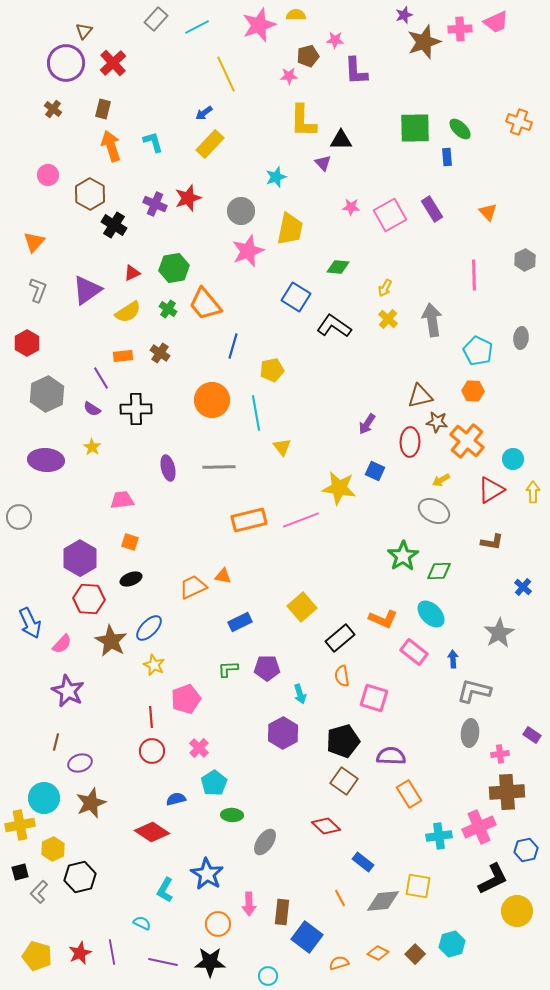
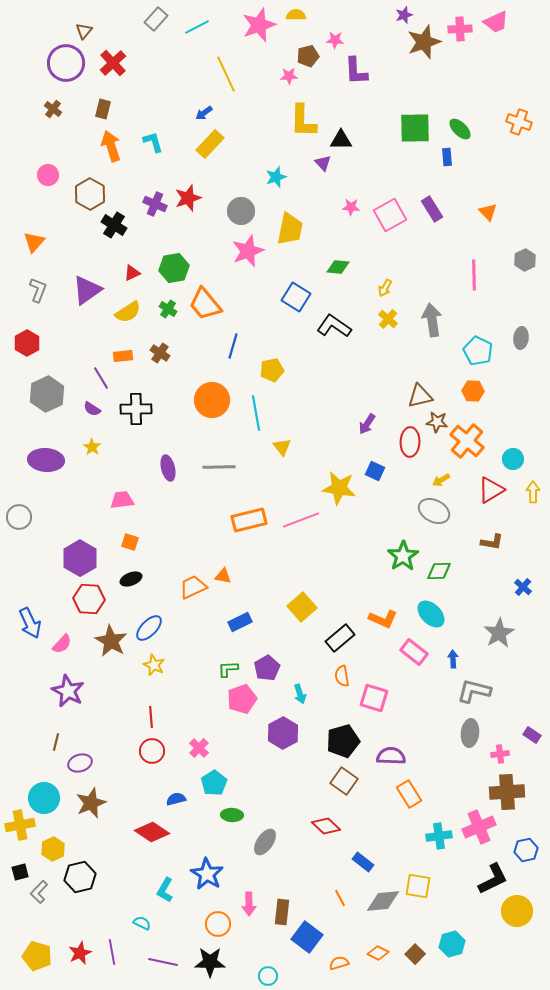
purple pentagon at (267, 668): rotated 30 degrees counterclockwise
pink pentagon at (186, 699): moved 56 px right
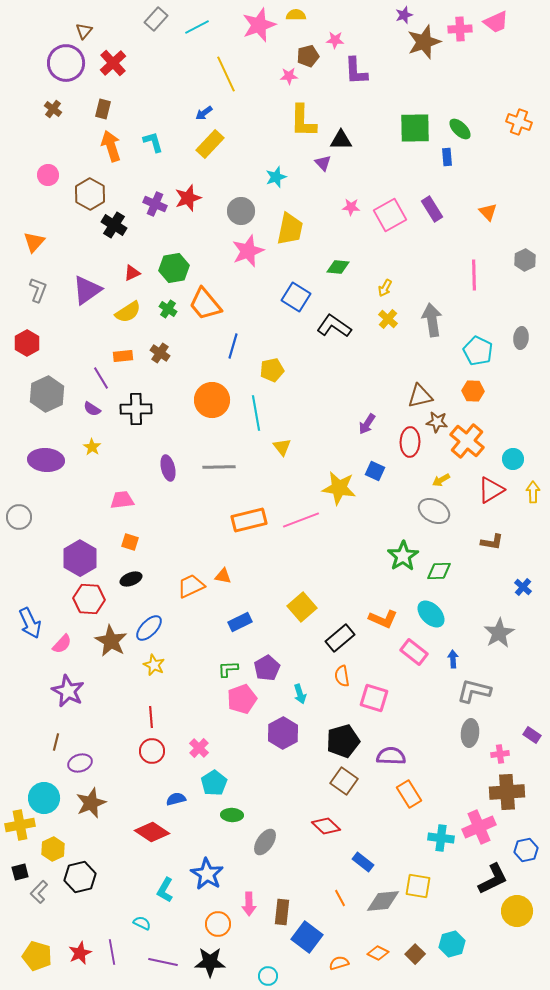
orange trapezoid at (193, 587): moved 2 px left, 1 px up
cyan cross at (439, 836): moved 2 px right, 2 px down; rotated 15 degrees clockwise
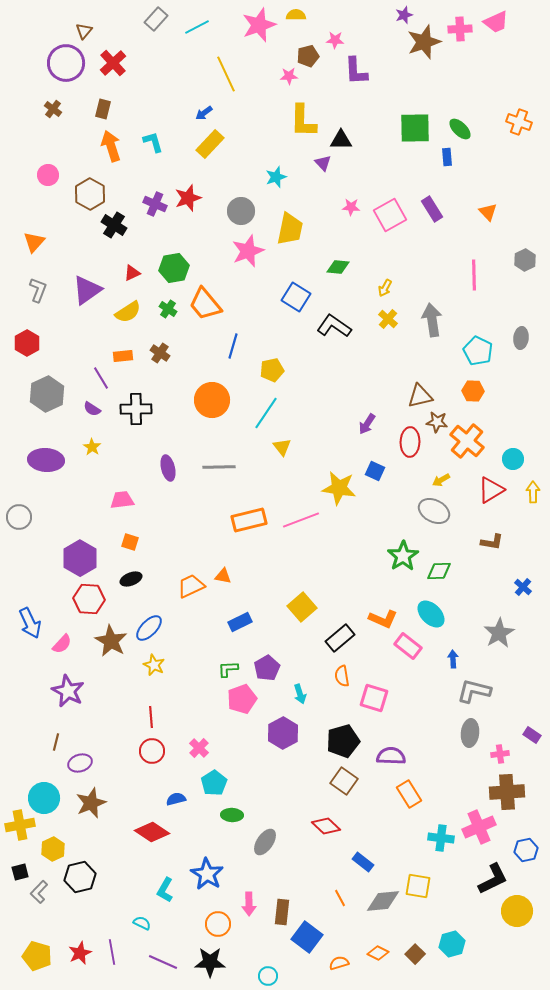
cyan line at (256, 413): moved 10 px right; rotated 44 degrees clockwise
pink rectangle at (414, 652): moved 6 px left, 6 px up
purple line at (163, 962): rotated 12 degrees clockwise
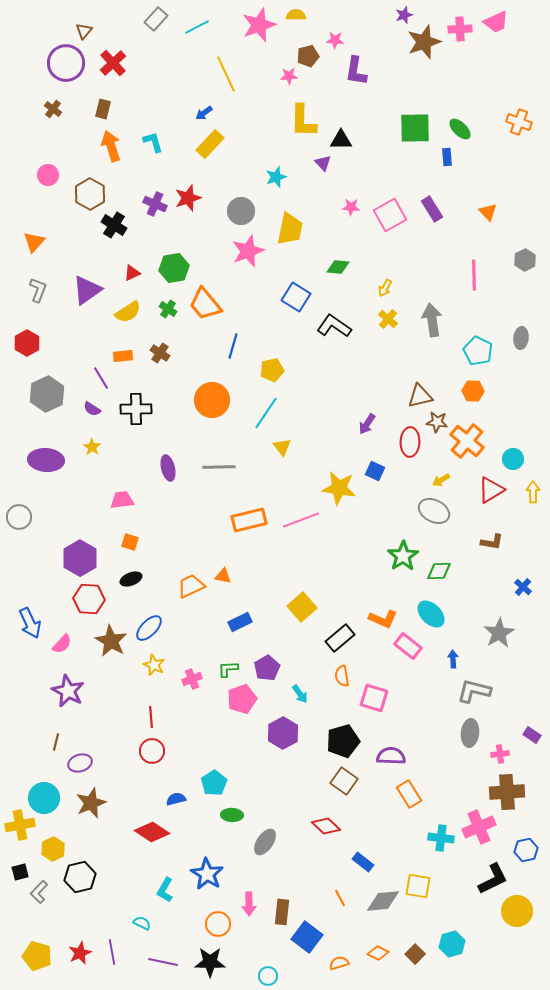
purple L-shape at (356, 71): rotated 12 degrees clockwise
cyan arrow at (300, 694): rotated 18 degrees counterclockwise
pink cross at (199, 748): moved 7 px left, 69 px up; rotated 24 degrees clockwise
purple line at (163, 962): rotated 12 degrees counterclockwise
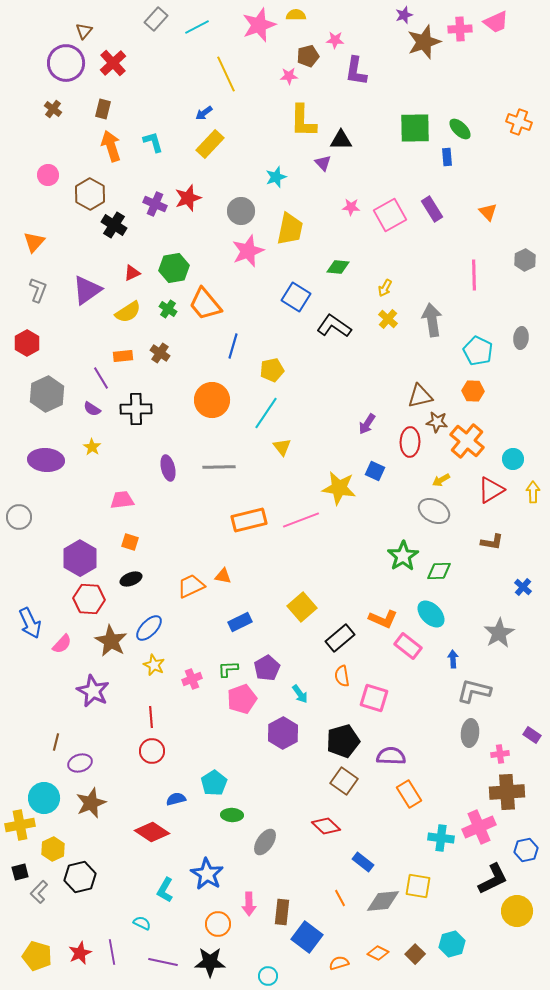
purple star at (68, 691): moved 25 px right
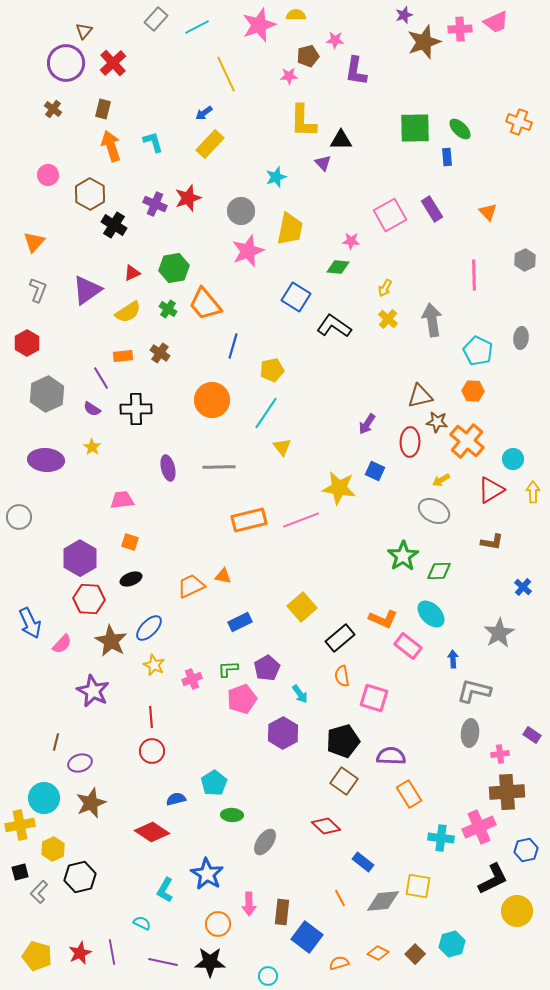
pink star at (351, 207): moved 34 px down
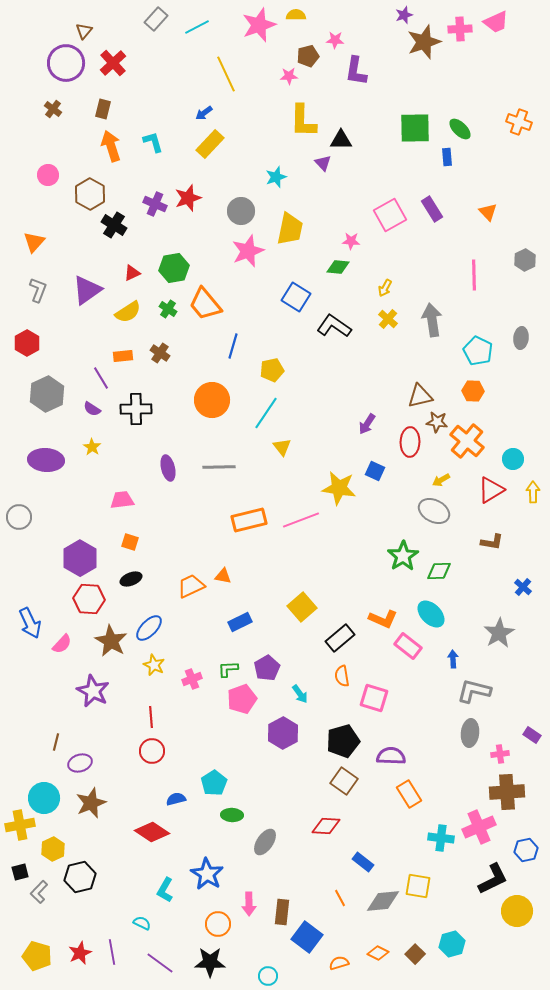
red diamond at (326, 826): rotated 40 degrees counterclockwise
purple line at (163, 962): moved 3 px left, 1 px down; rotated 24 degrees clockwise
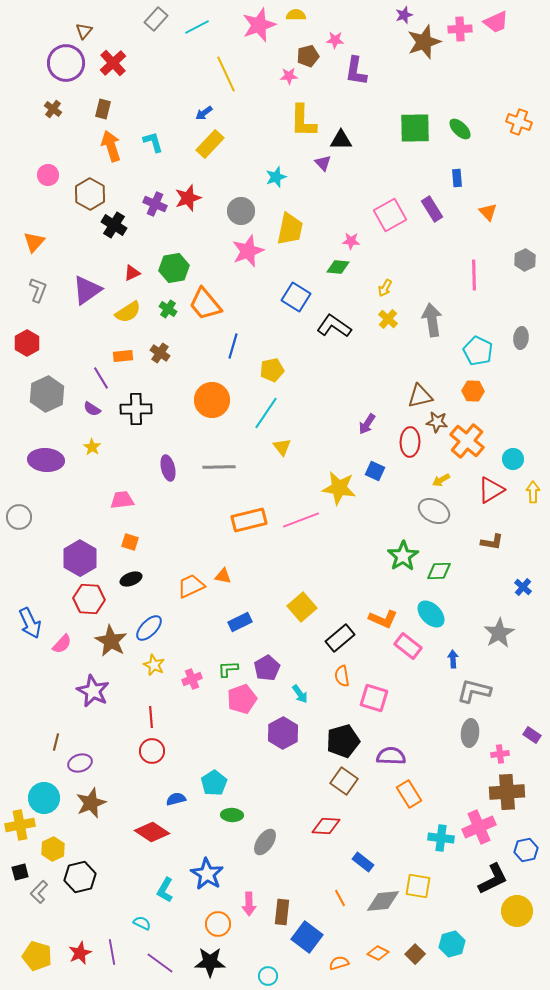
blue rectangle at (447, 157): moved 10 px right, 21 px down
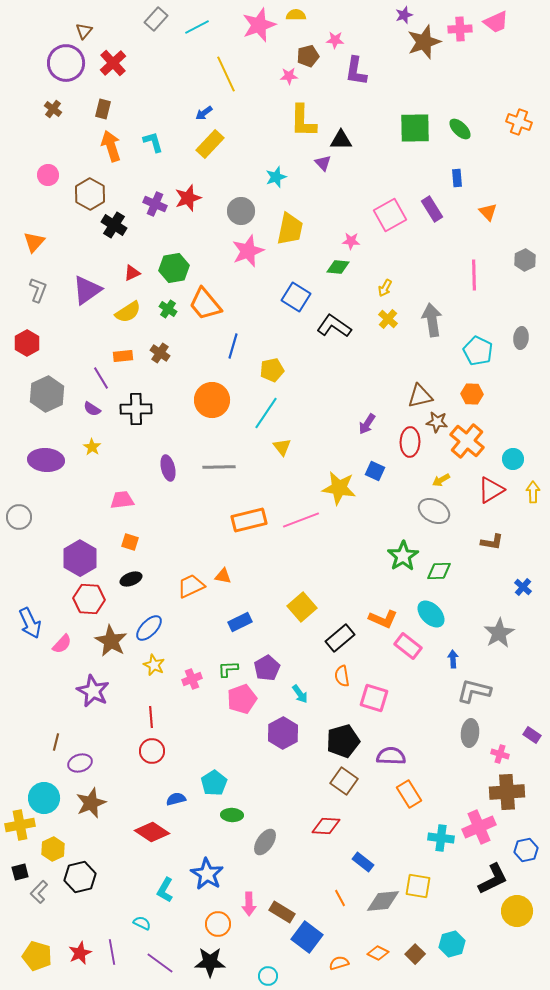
orange hexagon at (473, 391): moved 1 px left, 3 px down
pink cross at (500, 754): rotated 24 degrees clockwise
brown rectangle at (282, 912): rotated 65 degrees counterclockwise
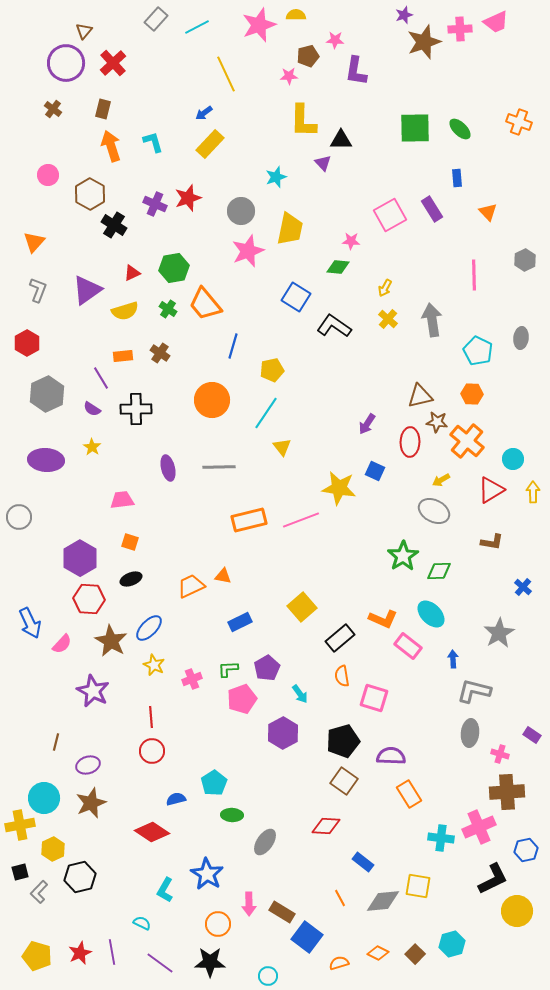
yellow semicircle at (128, 312): moved 3 px left, 1 px up; rotated 16 degrees clockwise
purple ellipse at (80, 763): moved 8 px right, 2 px down
